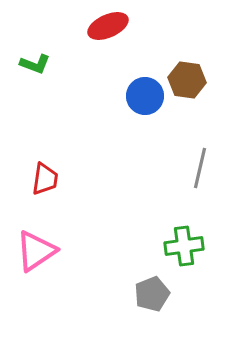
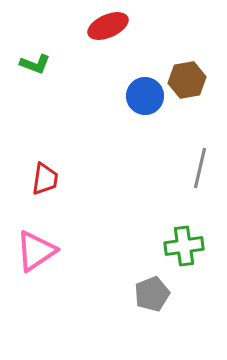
brown hexagon: rotated 18 degrees counterclockwise
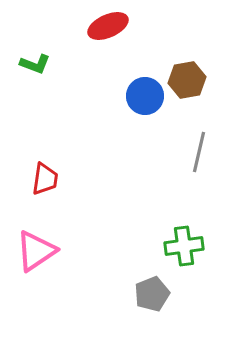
gray line: moved 1 px left, 16 px up
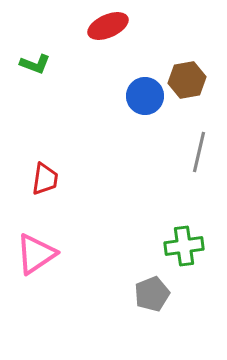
pink triangle: moved 3 px down
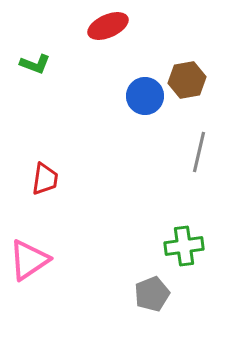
pink triangle: moved 7 px left, 6 px down
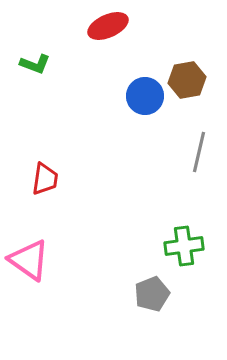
pink triangle: rotated 51 degrees counterclockwise
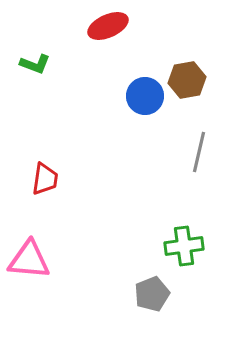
pink triangle: rotated 30 degrees counterclockwise
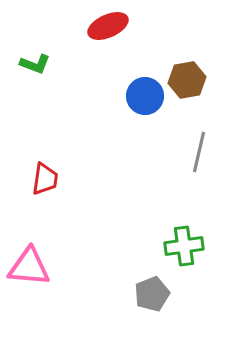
pink triangle: moved 7 px down
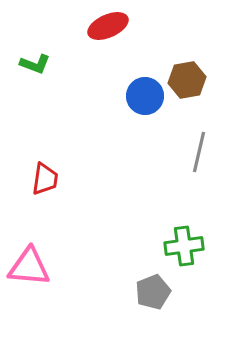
gray pentagon: moved 1 px right, 2 px up
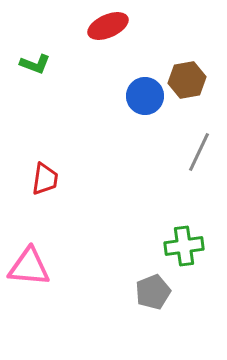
gray line: rotated 12 degrees clockwise
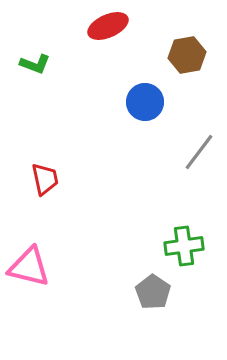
brown hexagon: moved 25 px up
blue circle: moved 6 px down
gray line: rotated 12 degrees clockwise
red trapezoid: rotated 20 degrees counterclockwise
pink triangle: rotated 9 degrees clockwise
gray pentagon: rotated 16 degrees counterclockwise
